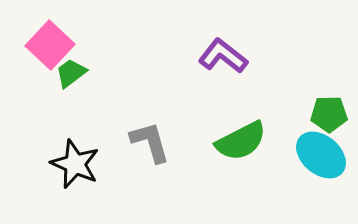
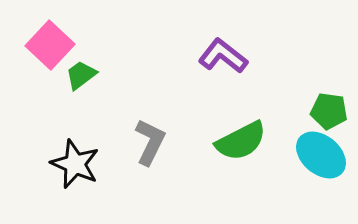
green trapezoid: moved 10 px right, 2 px down
green pentagon: moved 3 px up; rotated 9 degrees clockwise
gray L-shape: rotated 42 degrees clockwise
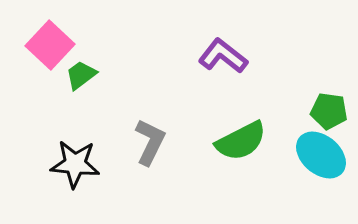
black star: rotated 18 degrees counterclockwise
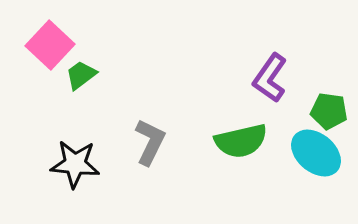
purple L-shape: moved 47 px right, 22 px down; rotated 93 degrees counterclockwise
green semicircle: rotated 14 degrees clockwise
cyan ellipse: moved 5 px left, 2 px up
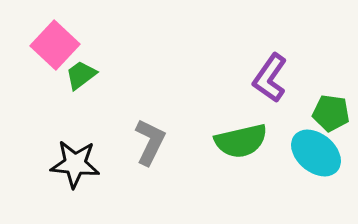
pink square: moved 5 px right
green pentagon: moved 2 px right, 2 px down
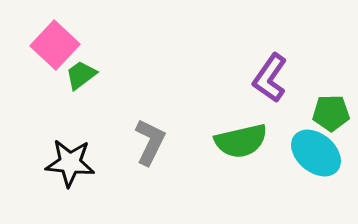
green pentagon: rotated 9 degrees counterclockwise
black star: moved 5 px left, 1 px up
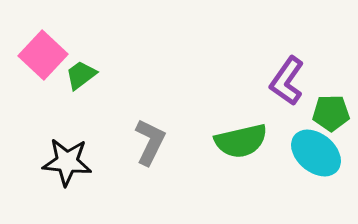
pink square: moved 12 px left, 10 px down
purple L-shape: moved 17 px right, 3 px down
black star: moved 3 px left, 1 px up
